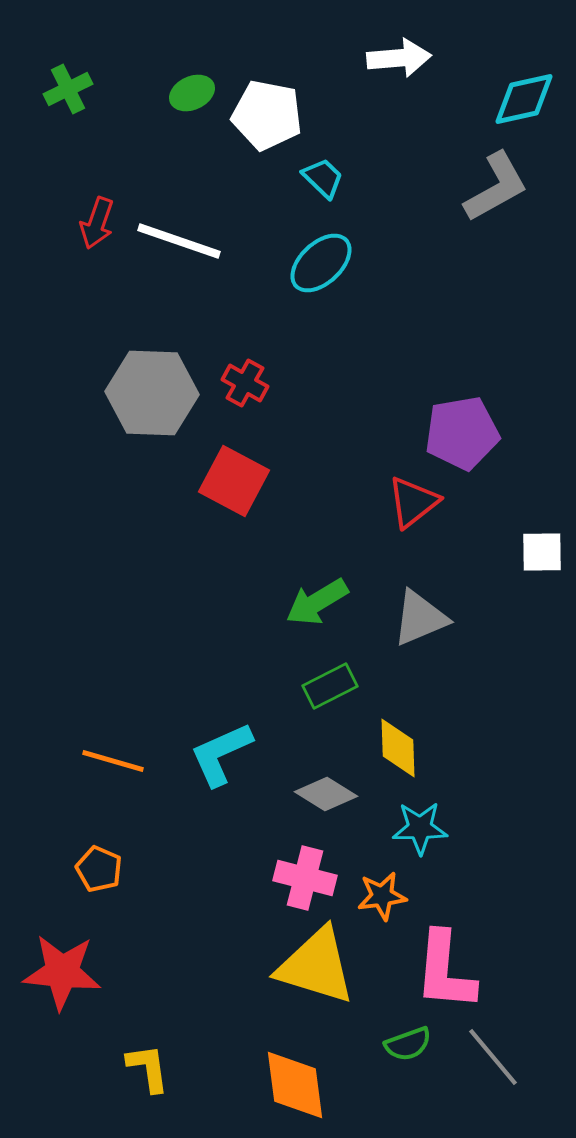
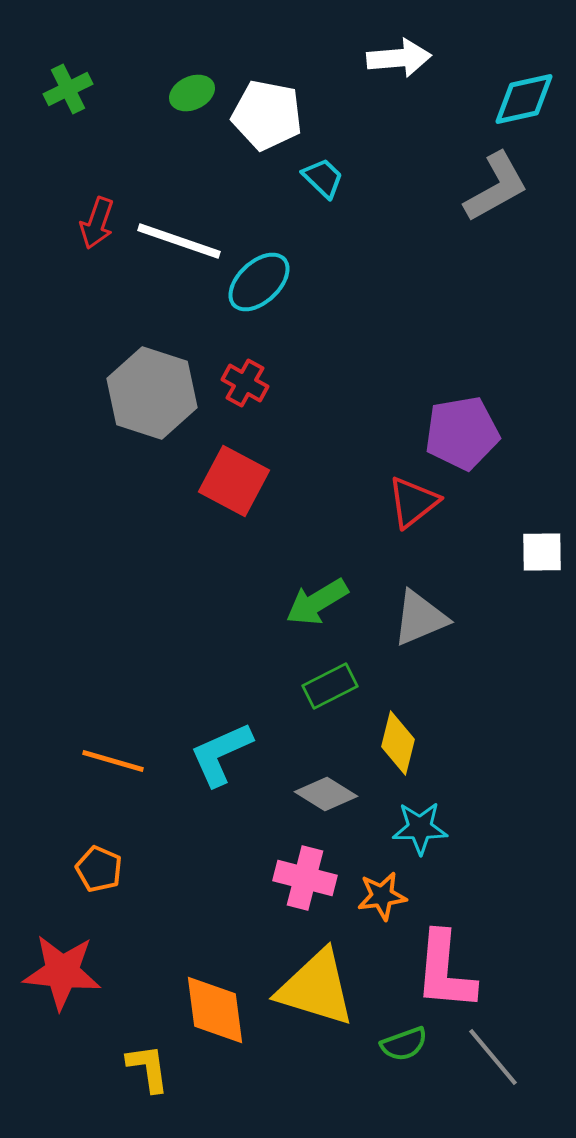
cyan ellipse: moved 62 px left, 19 px down
gray hexagon: rotated 16 degrees clockwise
yellow diamond: moved 5 px up; rotated 16 degrees clockwise
yellow triangle: moved 22 px down
green semicircle: moved 4 px left
orange diamond: moved 80 px left, 75 px up
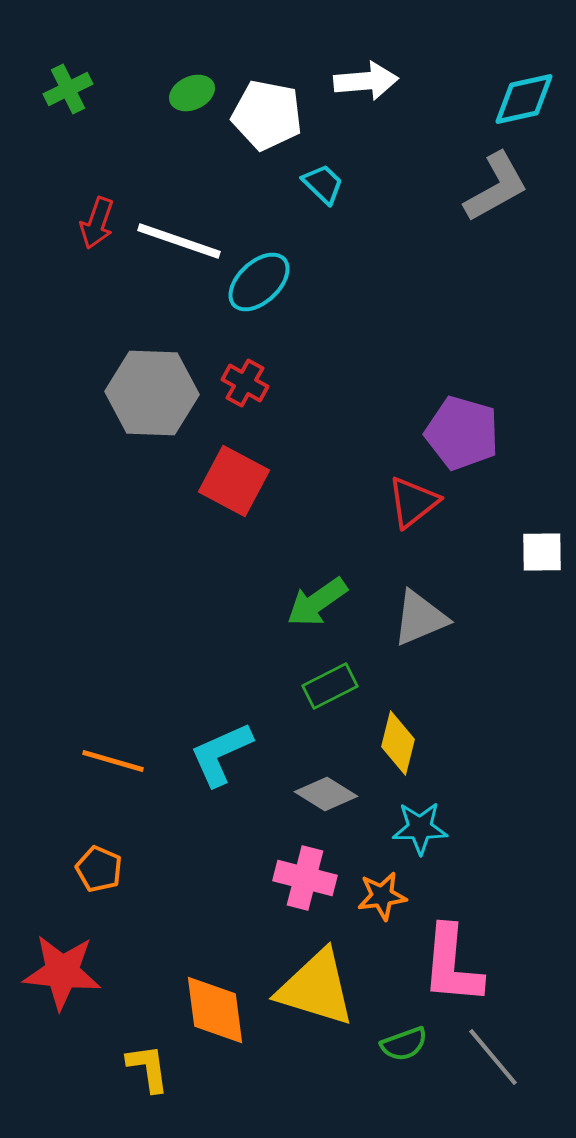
white arrow: moved 33 px left, 23 px down
cyan trapezoid: moved 6 px down
gray hexagon: rotated 16 degrees counterclockwise
purple pentagon: rotated 26 degrees clockwise
green arrow: rotated 4 degrees counterclockwise
pink L-shape: moved 7 px right, 6 px up
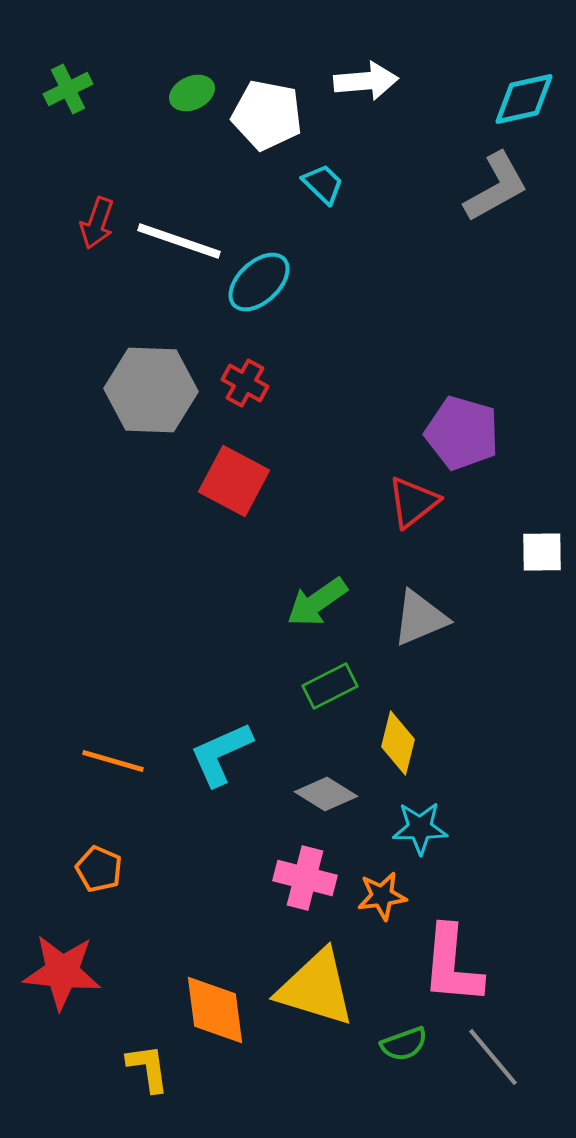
gray hexagon: moved 1 px left, 3 px up
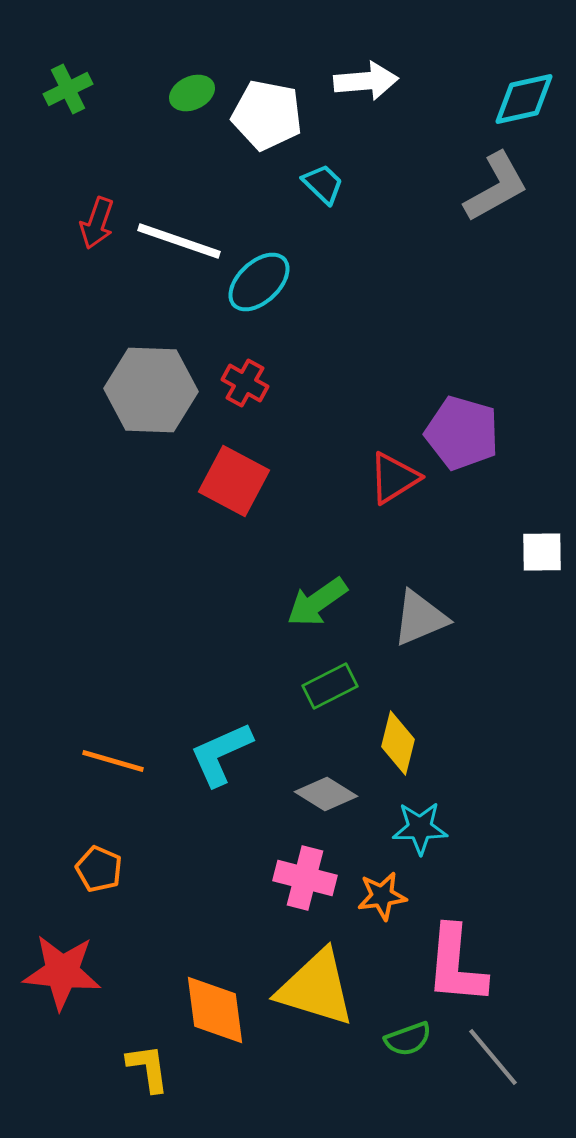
red triangle: moved 19 px left, 24 px up; rotated 6 degrees clockwise
pink L-shape: moved 4 px right
green semicircle: moved 4 px right, 5 px up
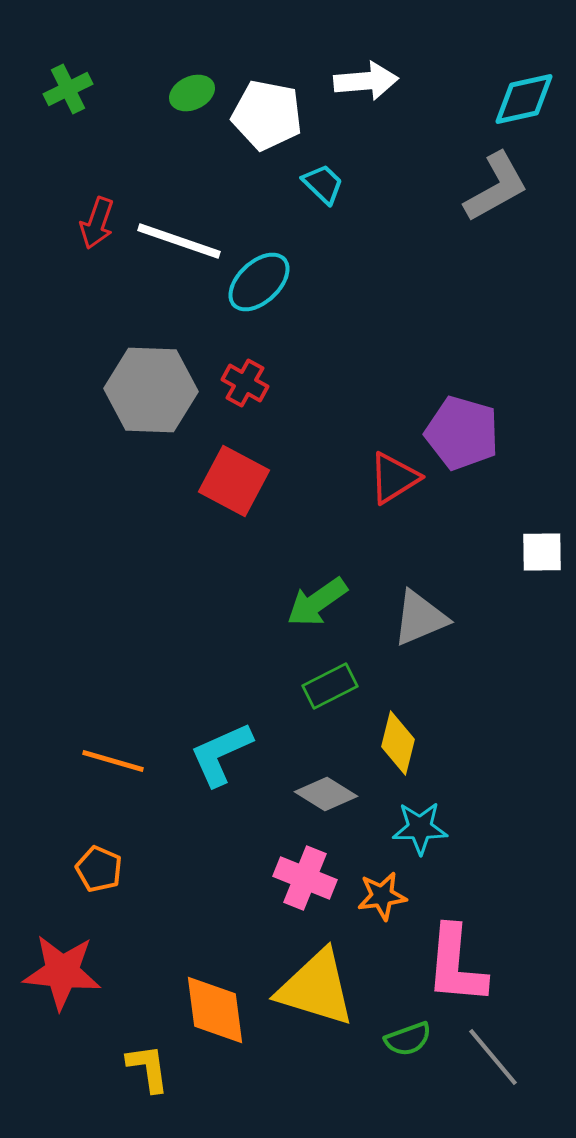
pink cross: rotated 8 degrees clockwise
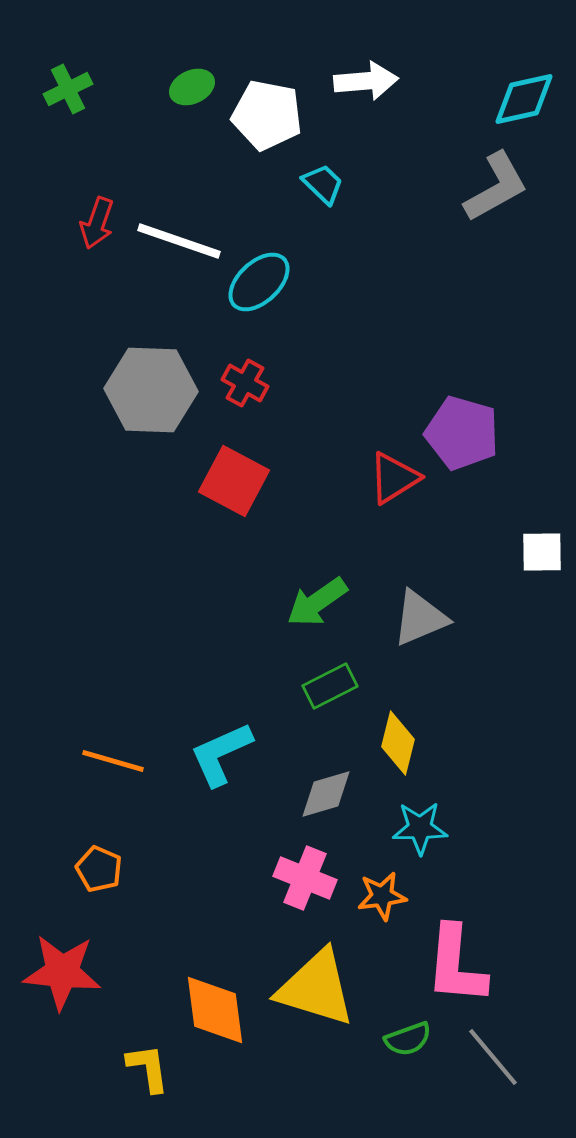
green ellipse: moved 6 px up
gray diamond: rotated 48 degrees counterclockwise
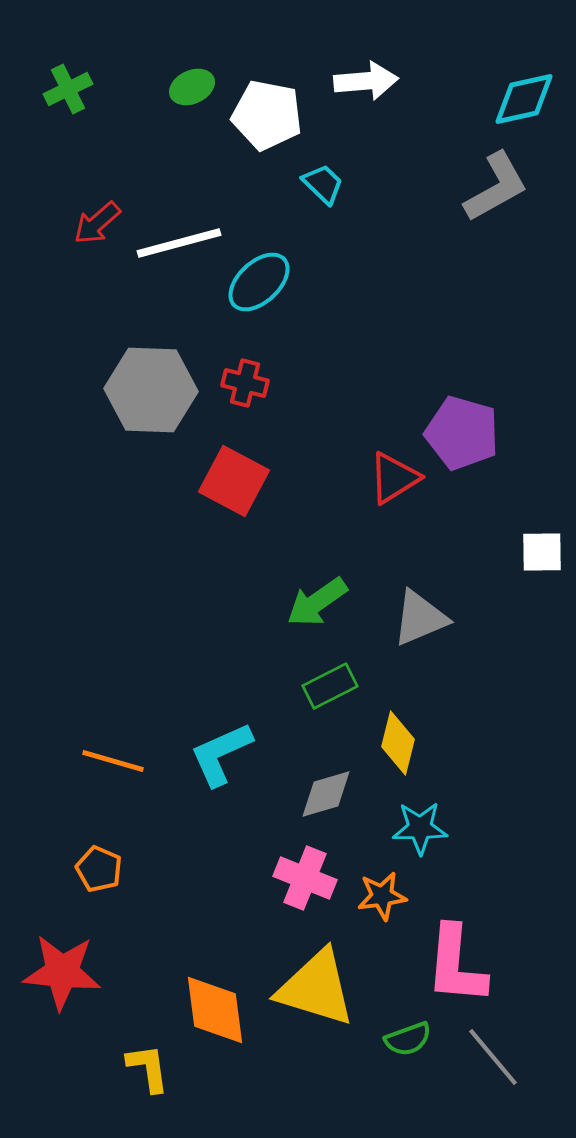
red arrow: rotated 30 degrees clockwise
white line: moved 2 px down; rotated 34 degrees counterclockwise
red cross: rotated 15 degrees counterclockwise
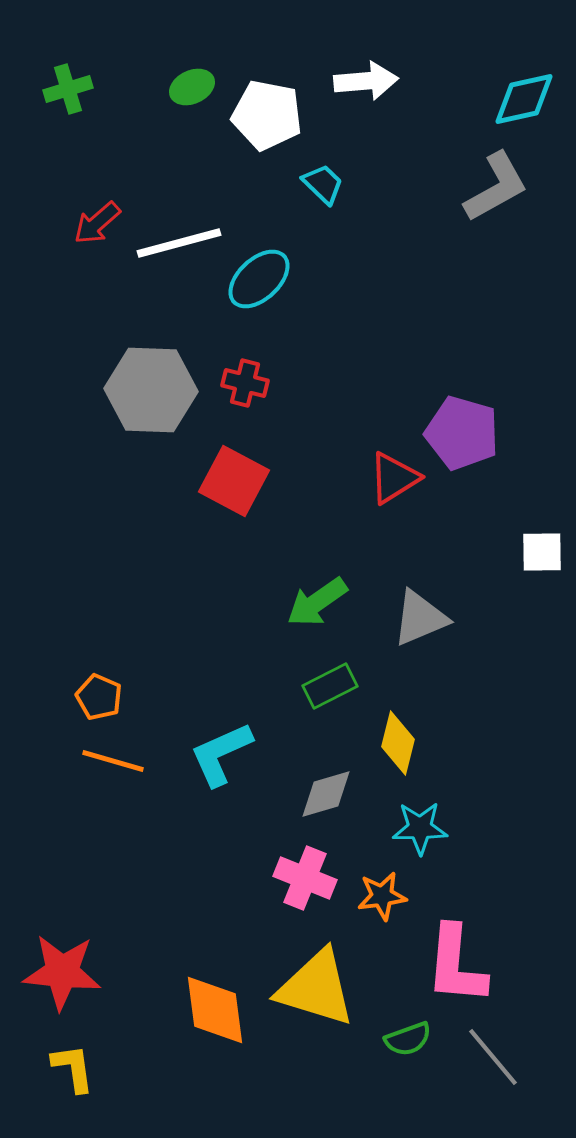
green cross: rotated 9 degrees clockwise
cyan ellipse: moved 3 px up
orange pentagon: moved 172 px up
yellow L-shape: moved 75 px left
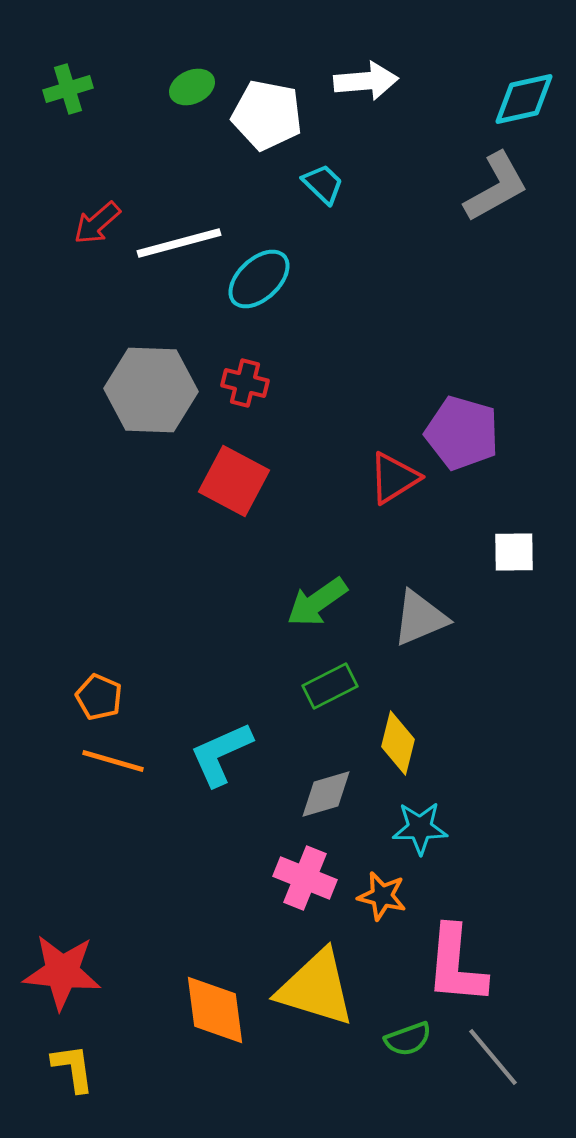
white square: moved 28 px left
orange star: rotated 21 degrees clockwise
